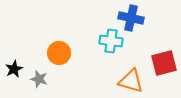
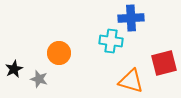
blue cross: rotated 15 degrees counterclockwise
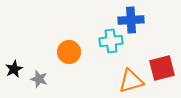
blue cross: moved 2 px down
cyan cross: rotated 15 degrees counterclockwise
orange circle: moved 10 px right, 1 px up
red square: moved 2 px left, 5 px down
orange triangle: rotated 32 degrees counterclockwise
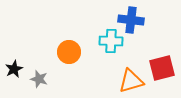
blue cross: rotated 10 degrees clockwise
cyan cross: rotated 10 degrees clockwise
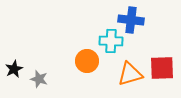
orange circle: moved 18 px right, 9 px down
red square: rotated 12 degrees clockwise
orange triangle: moved 1 px left, 7 px up
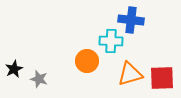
red square: moved 10 px down
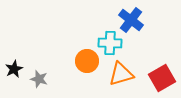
blue cross: rotated 30 degrees clockwise
cyan cross: moved 1 px left, 2 px down
orange triangle: moved 9 px left
red square: rotated 28 degrees counterclockwise
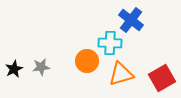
gray star: moved 2 px right, 12 px up; rotated 24 degrees counterclockwise
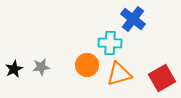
blue cross: moved 2 px right, 1 px up
orange circle: moved 4 px down
orange triangle: moved 2 px left
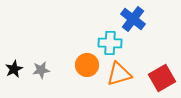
gray star: moved 3 px down
